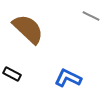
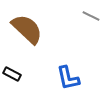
brown semicircle: moved 1 px left
blue L-shape: rotated 128 degrees counterclockwise
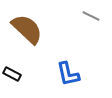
blue L-shape: moved 4 px up
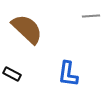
gray line: rotated 30 degrees counterclockwise
blue L-shape: rotated 20 degrees clockwise
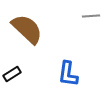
black rectangle: rotated 60 degrees counterclockwise
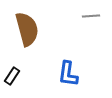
brown semicircle: rotated 32 degrees clockwise
black rectangle: moved 2 px down; rotated 24 degrees counterclockwise
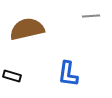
brown semicircle: rotated 88 degrees counterclockwise
black rectangle: rotated 72 degrees clockwise
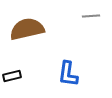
black rectangle: rotated 30 degrees counterclockwise
